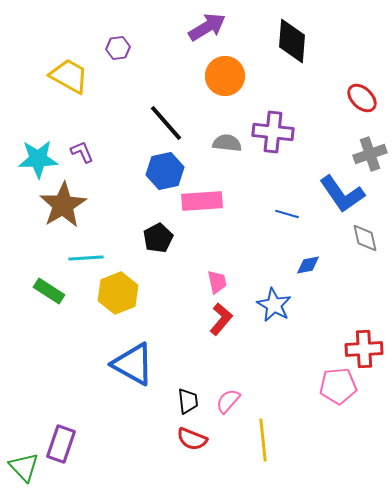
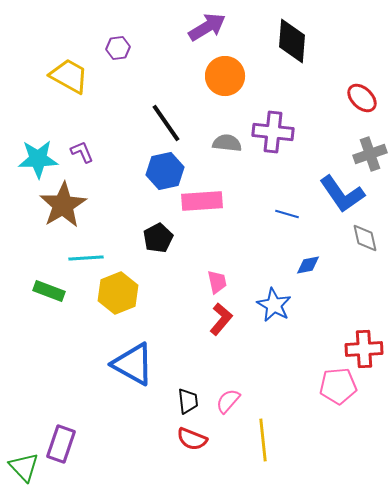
black line: rotated 6 degrees clockwise
green rectangle: rotated 12 degrees counterclockwise
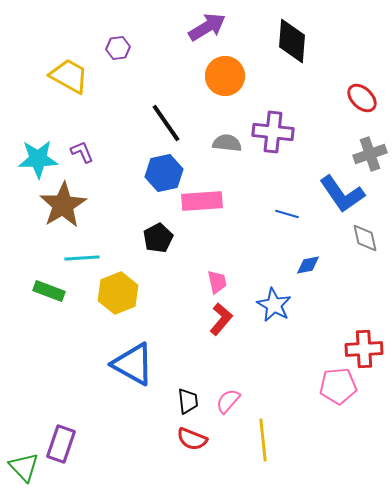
blue hexagon: moved 1 px left, 2 px down
cyan line: moved 4 px left
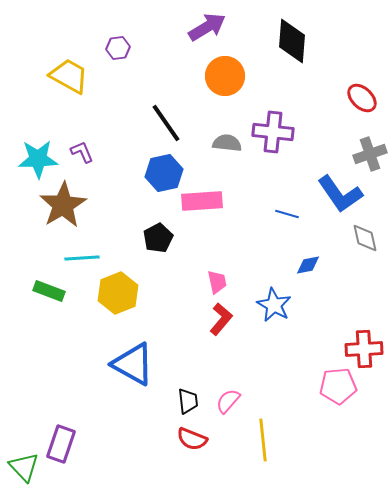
blue L-shape: moved 2 px left
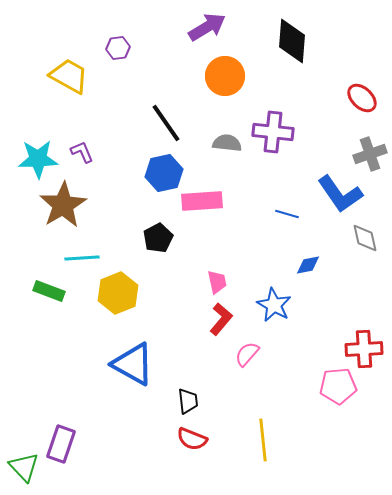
pink semicircle: moved 19 px right, 47 px up
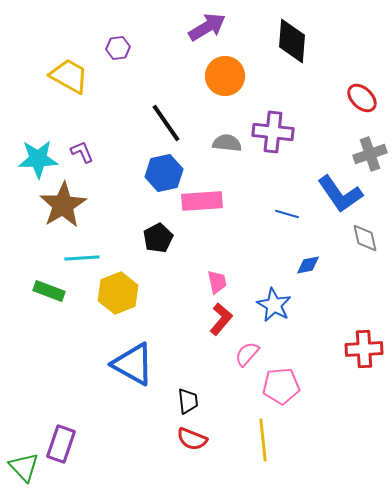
pink pentagon: moved 57 px left
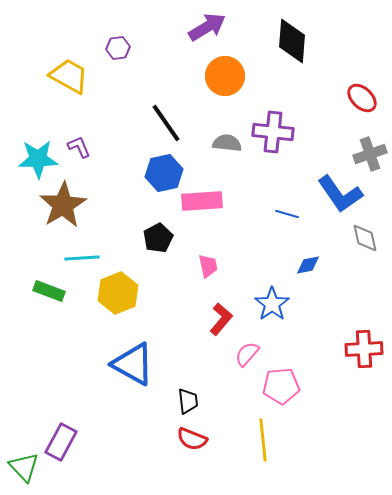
purple L-shape: moved 3 px left, 5 px up
pink trapezoid: moved 9 px left, 16 px up
blue star: moved 2 px left, 1 px up; rotated 8 degrees clockwise
purple rectangle: moved 2 px up; rotated 9 degrees clockwise
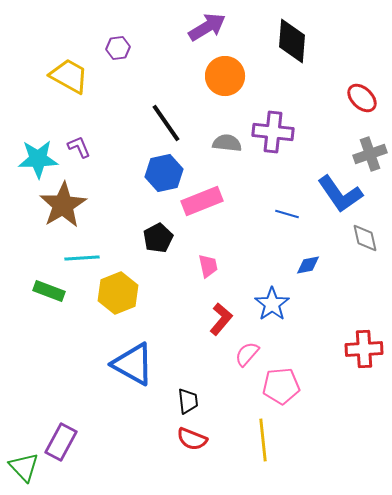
pink rectangle: rotated 18 degrees counterclockwise
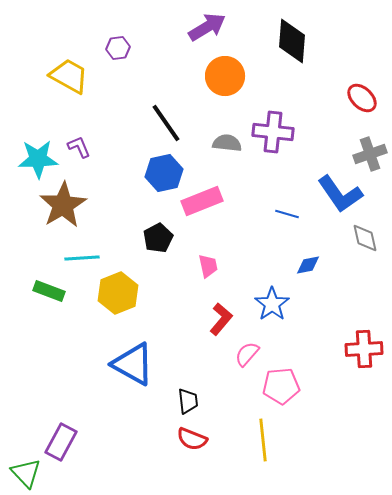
green triangle: moved 2 px right, 6 px down
